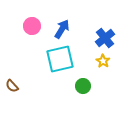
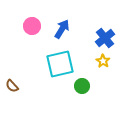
cyan square: moved 5 px down
green circle: moved 1 px left
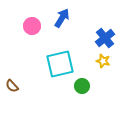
blue arrow: moved 11 px up
yellow star: rotated 16 degrees counterclockwise
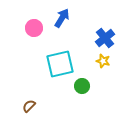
pink circle: moved 2 px right, 2 px down
brown semicircle: moved 17 px right, 20 px down; rotated 88 degrees clockwise
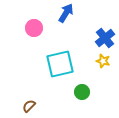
blue arrow: moved 4 px right, 5 px up
green circle: moved 6 px down
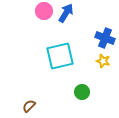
pink circle: moved 10 px right, 17 px up
blue cross: rotated 30 degrees counterclockwise
cyan square: moved 8 px up
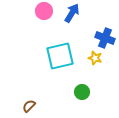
blue arrow: moved 6 px right
yellow star: moved 8 px left, 3 px up
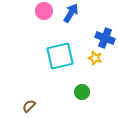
blue arrow: moved 1 px left
